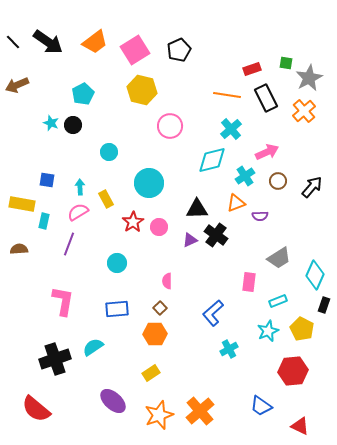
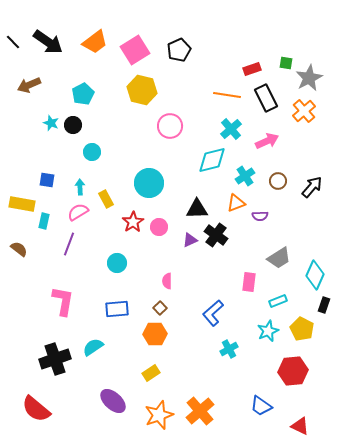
brown arrow at (17, 85): moved 12 px right
cyan circle at (109, 152): moved 17 px left
pink arrow at (267, 152): moved 11 px up
brown semicircle at (19, 249): rotated 42 degrees clockwise
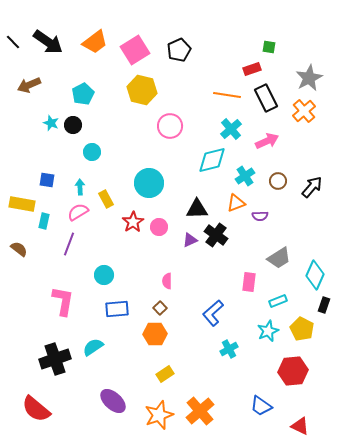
green square at (286, 63): moved 17 px left, 16 px up
cyan circle at (117, 263): moved 13 px left, 12 px down
yellow rectangle at (151, 373): moved 14 px right, 1 px down
